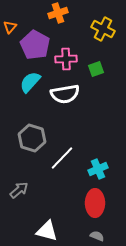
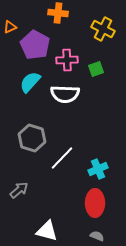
orange cross: rotated 24 degrees clockwise
orange triangle: rotated 24 degrees clockwise
pink cross: moved 1 px right, 1 px down
white semicircle: rotated 12 degrees clockwise
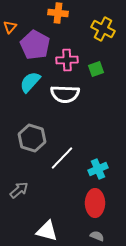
orange triangle: rotated 24 degrees counterclockwise
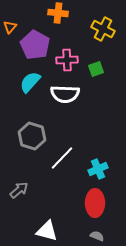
gray hexagon: moved 2 px up
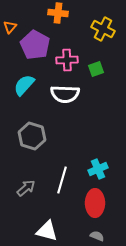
cyan semicircle: moved 6 px left, 3 px down
white line: moved 22 px down; rotated 28 degrees counterclockwise
gray arrow: moved 7 px right, 2 px up
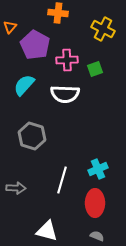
green square: moved 1 px left
gray arrow: moved 10 px left; rotated 42 degrees clockwise
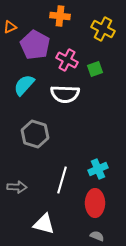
orange cross: moved 2 px right, 3 px down
orange triangle: rotated 24 degrees clockwise
pink cross: rotated 30 degrees clockwise
gray hexagon: moved 3 px right, 2 px up
gray arrow: moved 1 px right, 1 px up
white triangle: moved 3 px left, 7 px up
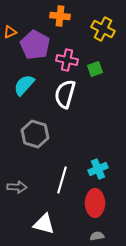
orange triangle: moved 5 px down
pink cross: rotated 15 degrees counterclockwise
white semicircle: rotated 104 degrees clockwise
gray semicircle: rotated 32 degrees counterclockwise
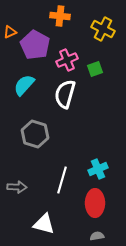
pink cross: rotated 35 degrees counterclockwise
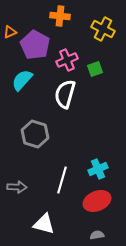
cyan semicircle: moved 2 px left, 5 px up
red ellipse: moved 2 px right, 2 px up; rotated 68 degrees clockwise
gray semicircle: moved 1 px up
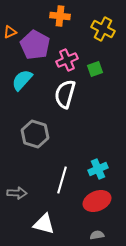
gray arrow: moved 6 px down
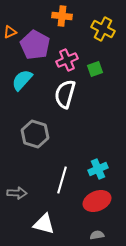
orange cross: moved 2 px right
